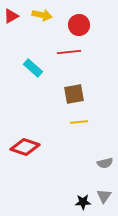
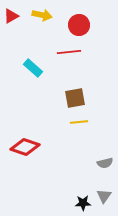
brown square: moved 1 px right, 4 px down
black star: moved 1 px down
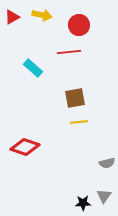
red triangle: moved 1 px right, 1 px down
gray semicircle: moved 2 px right
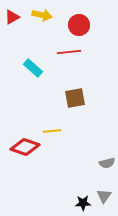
yellow line: moved 27 px left, 9 px down
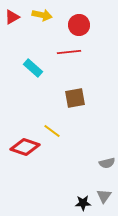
yellow line: rotated 42 degrees clockwise
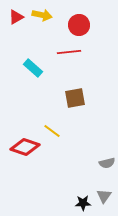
red triangle: moved 4 px right
